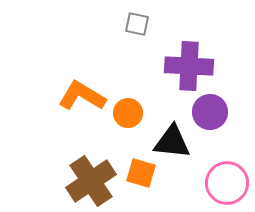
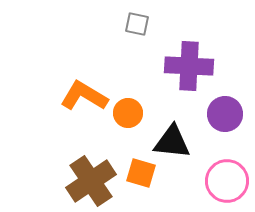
orange L-shape: moved 2 px right
purple circle: moved 15 px right, 2 px down
pink circle: moved 2 px up
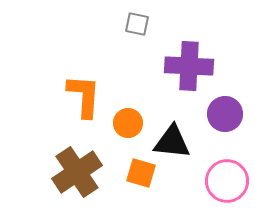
orange L-shape: rotated 63 degrees clockwise
orange circle: moved 10 px down
brown cross: moved 14 px left, 9 px up
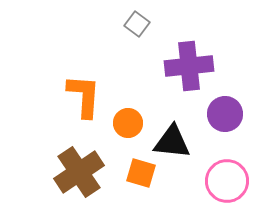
gray square: rotated 25 degrees clockwise
purple cross: rotated 9 degrees counterclockwise
brown cross: moved 2 px right
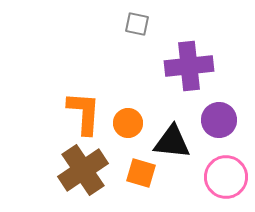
gray square: rotated 25 degrees counterclockwise
orange L-shape: moved 17 px down
purple circle: moved 6 px left, 6 px down
brown cross: moved 4 px right, 2 px up
pink circle: moved 1 px left, 4 px up
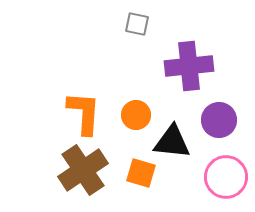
orange circle: moved 8 px right, 8 px up
